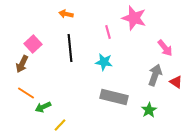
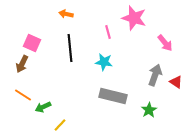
pink square: moved 1 px left, 1 px up; rotated 24 degrees counterclockwise
pink arrow: moved 5 px up
orange line: moved 3 px left, 2 px down
gray rectangle: moved 1 px left, 1 px up
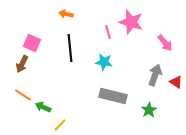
pink star: moved 3 px left, 4 px down
green arrow: rotated 49 degrees clockwise
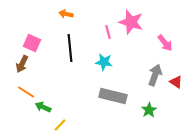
orange line: moved 3 px right, 3 px up
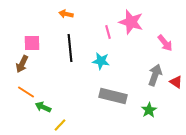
pink square: rotated 24 degrees counterclockwise
cyan star: moved 3 px left, 1 px up
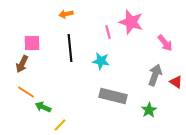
orange arrow: rotated 24 degrees counterclockwise
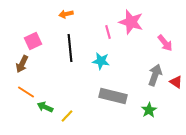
pink square: moved 1 px right, 2 px up; rotated 24 degrees counterclockwise
green arrow: moved 2 px right
yellow line: moved 7 px right, 9 px up
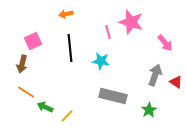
brown arrow: rotated 12 degrees counterclockwise
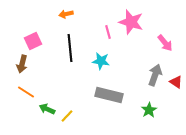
gray rectangle: moved 4 px left, 1 px up
green arrow: moved 2 px right, 2 px down
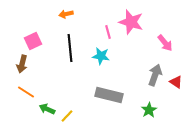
cyan star: moved 5 px up
